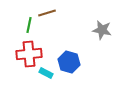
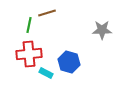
gray star: rotated 12 degrees counterclockwise
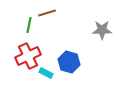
red cross: moved 1 px left, 2 px down; rotated 20 degrees counterclockwise
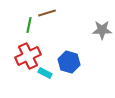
cyan rectangle: moved 1 px left
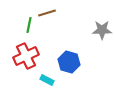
red cross: moved 2 px left
cyan rectangle: moved 2 px right, 7 px down
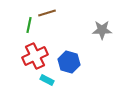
red cross: moved 9 px right
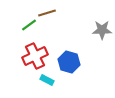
green line: rotated 42 degrees clockwise
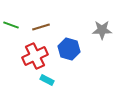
brown line: moved 6 px left, 14 px down
green line: moved 18 px left; rotated 56 degrees clockwise
blue hexagon: moved 13 px up
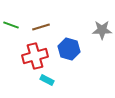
red cross: rotated 10 degrees clockwise
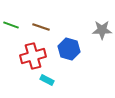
brown line: rotated 36 degrees clockwise
red cross: moved 2 px left
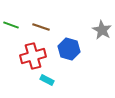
gray star: rotated 30 degrees clockwise
